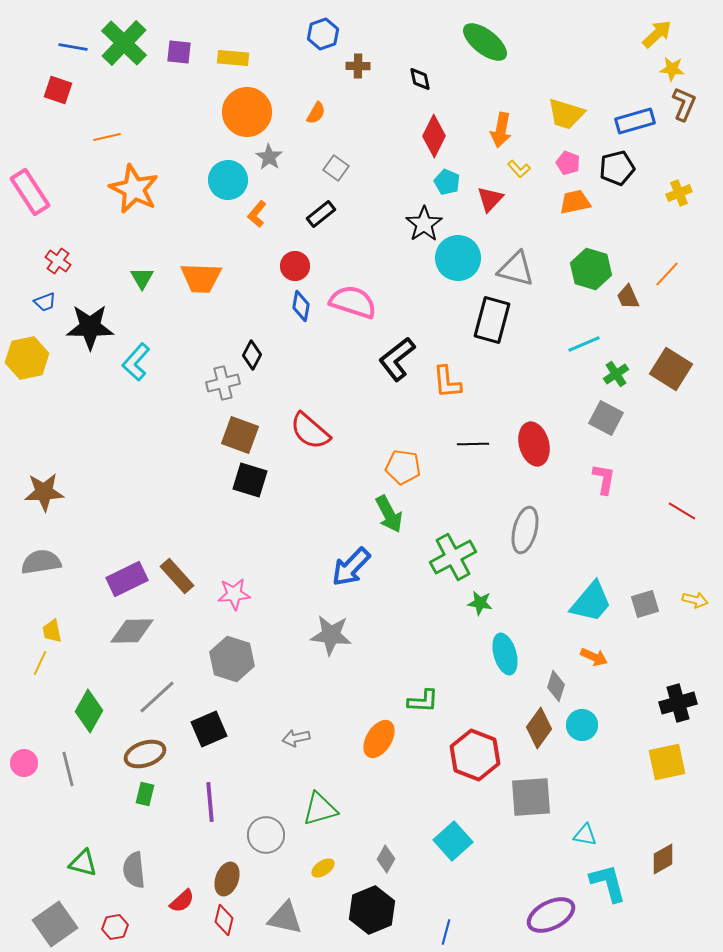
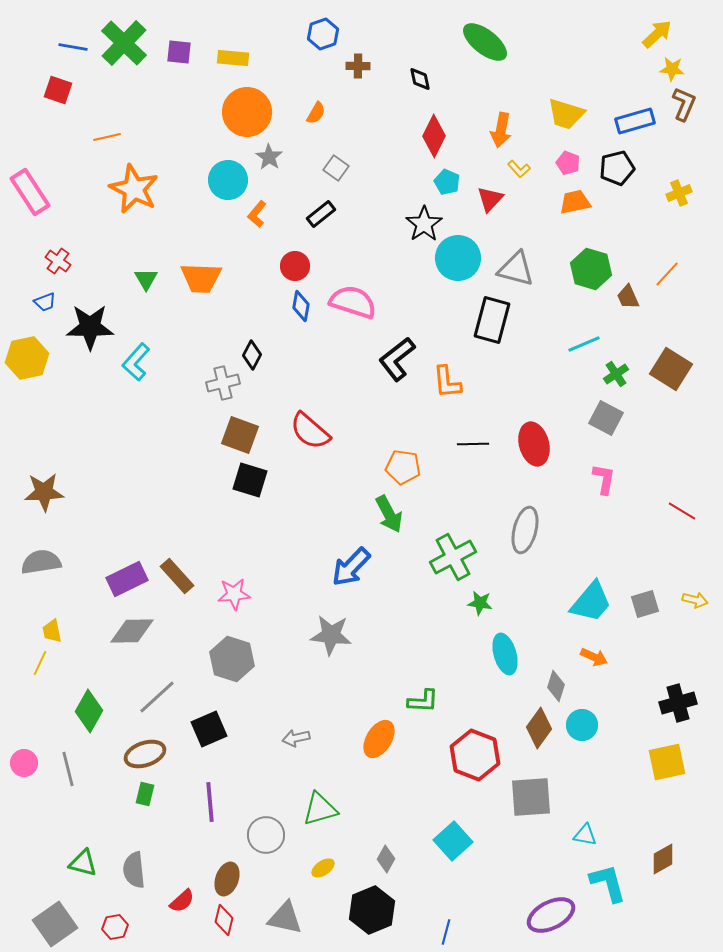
green triangle at (142, 278): moved 4 px right, 1 px down
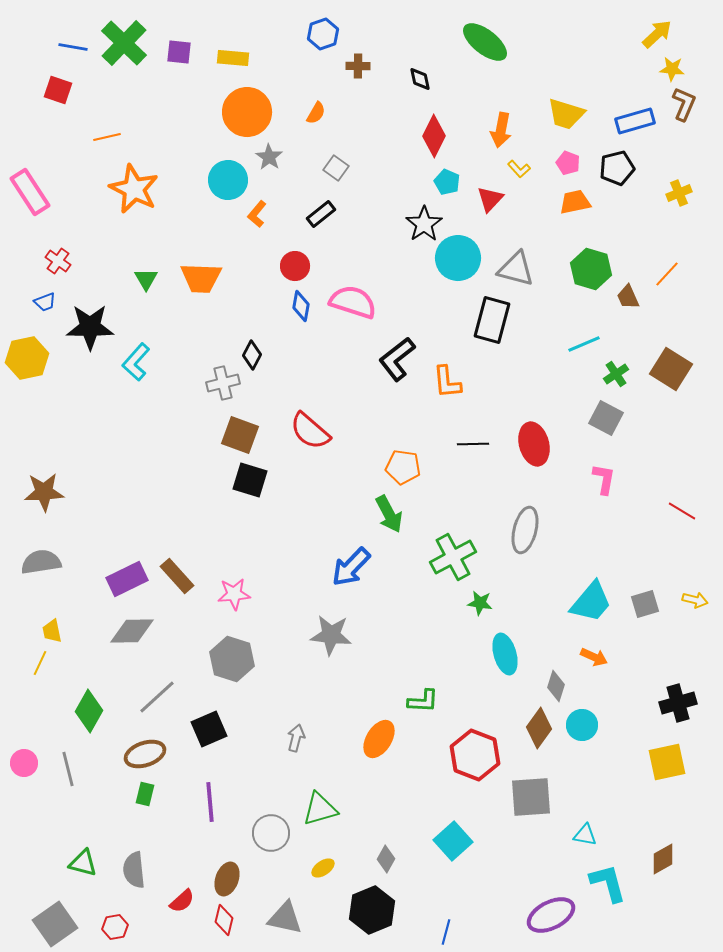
gray arrow at (296, 738): rotated 116 degrees clockwise
gray circle at (266, 835): moved 5 px right, 2 px up
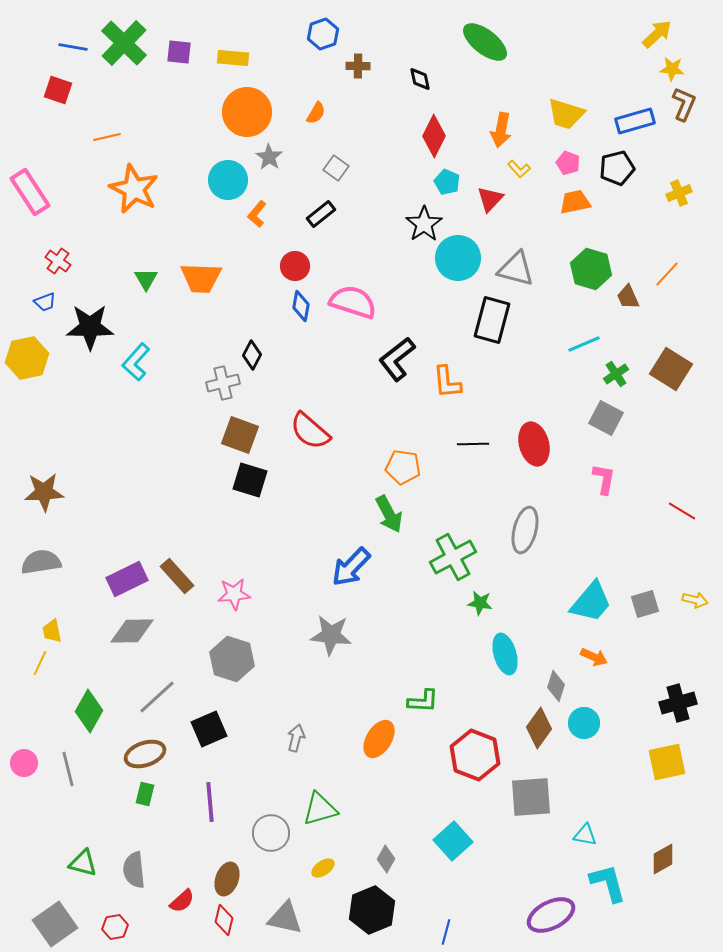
cyan circle at (582, 725): moved 2 px right, 2 px up
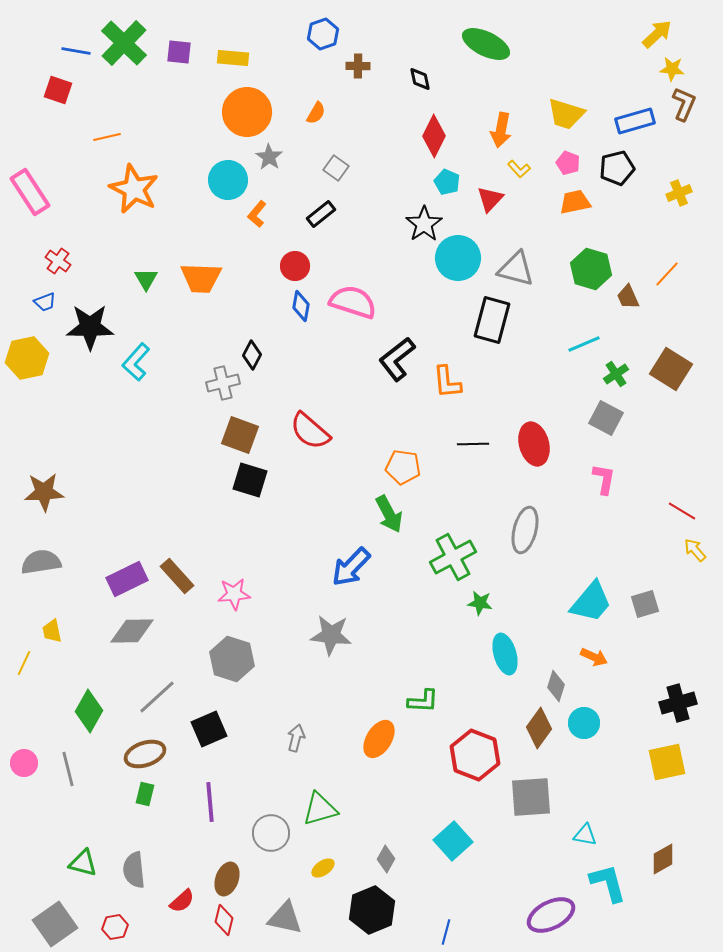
green ellipse at (485, 42): moved 1 px right, 2 px down; rotated 12 degrees counterclockwise
blue line at (73, 47): moved 3 px right, 4 px down
yellow arrow at (695, 600): moved 50 px up; rotated 145 degrees counterclockwise
yellow line at (40, 663): moved 16 px left
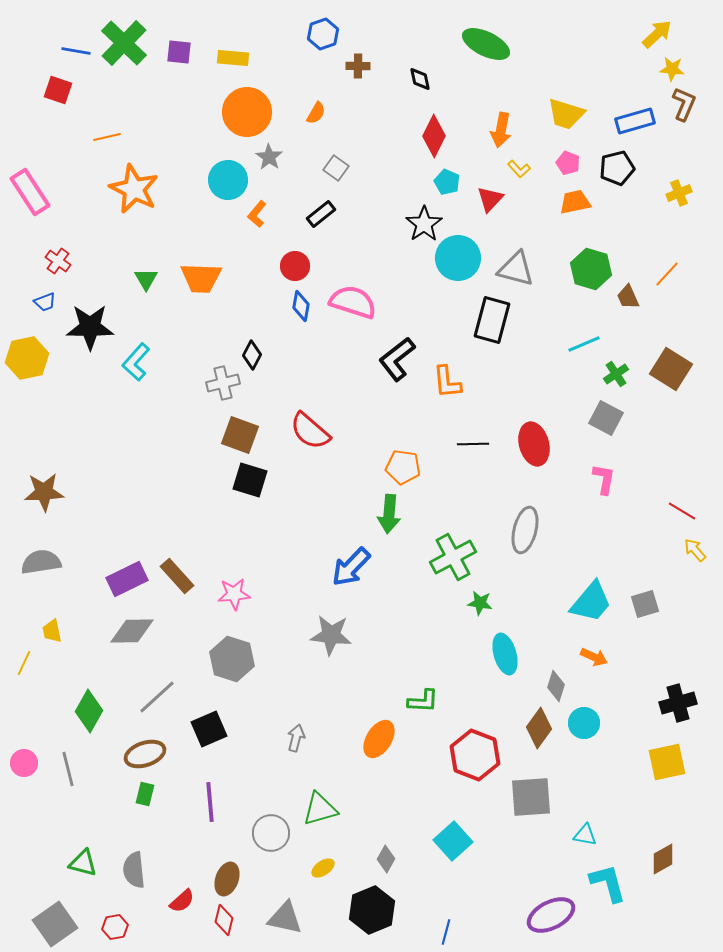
green arrow at (389, 514): rotated 33 degrees clockwise
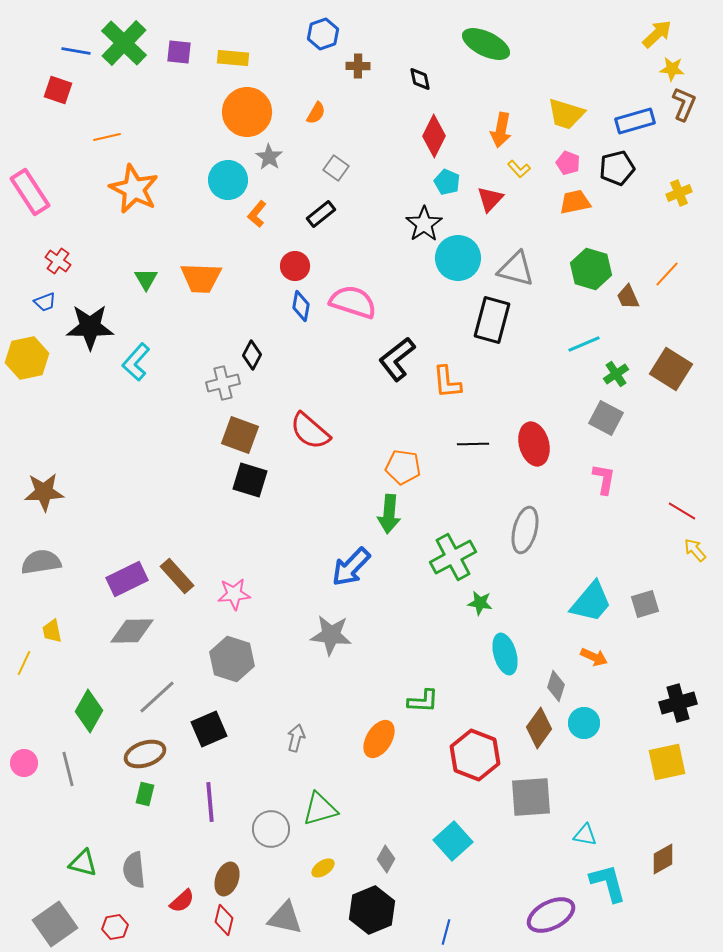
gray circle at (271, 833): moved 4 px up
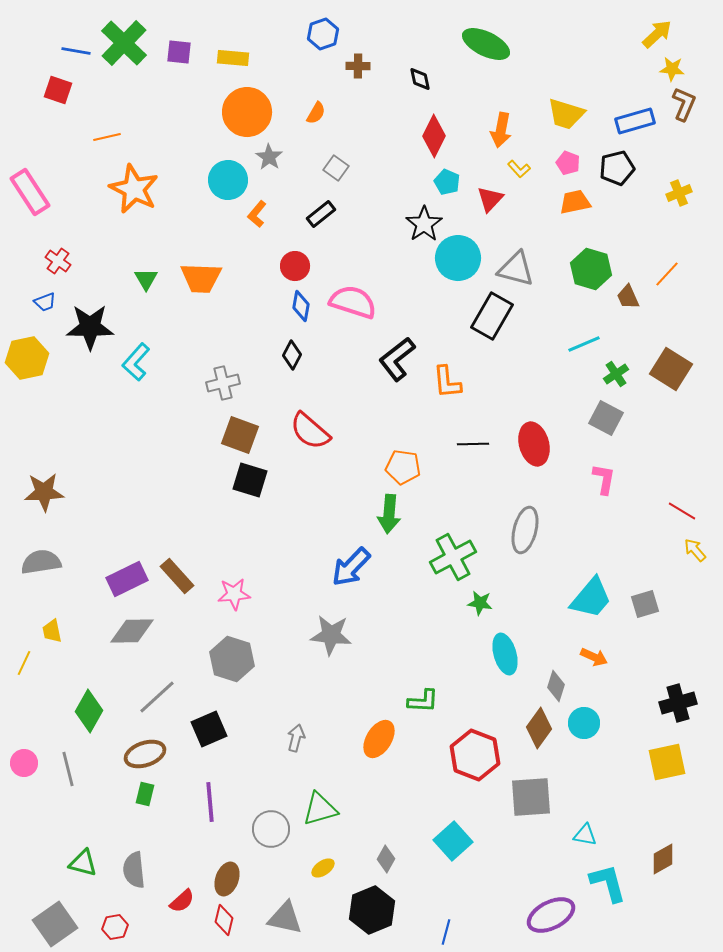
black rectangle at (492, 320): moved 4 px up; rotated 15 degrees clockwise
black diamond at (252, 355): moved 40 px right
cyan trapezoid at (591, 602): moved 4 px up
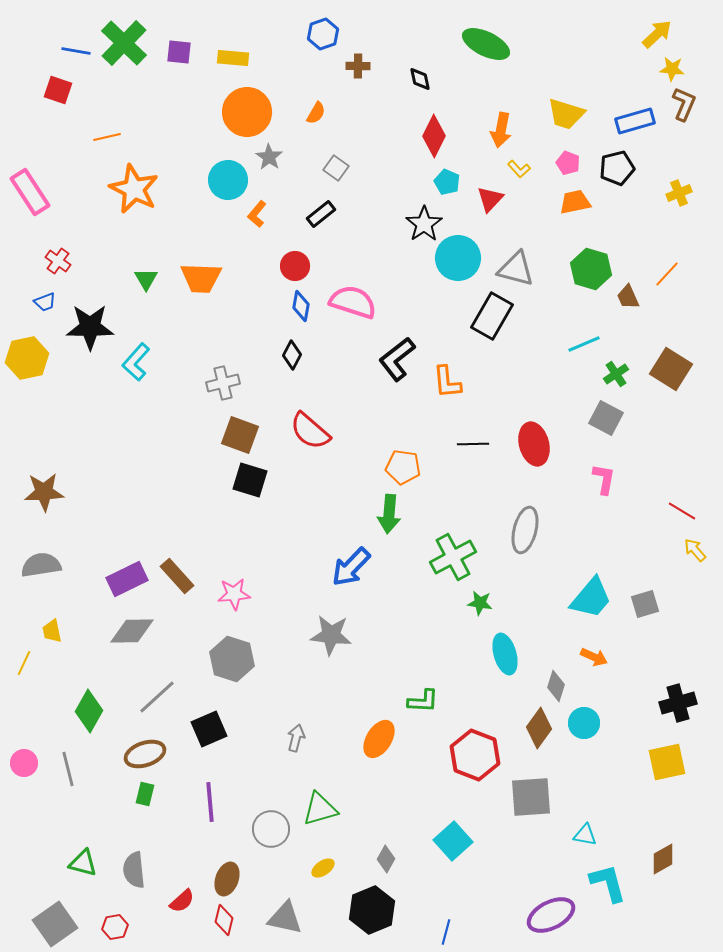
gray semicircle at (41, 562): moved 3 px down
